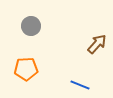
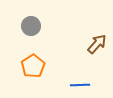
orange pentagon: moved 7 px right, 3 px up; rotated 30 degrees counterclockwise
blue line: rotated 24 degrees counterclockwise
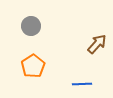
blue line: moved 2 px right, 1 px up
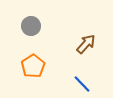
brown arrow: moved 11 px left
blue line: rotated 48 degrees clockwise
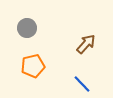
gray circle: moved 4 px left, 2 px down
orange pentagon: rotated 20 degrees clockwise
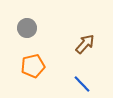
brown arrow: moved 1 px left
